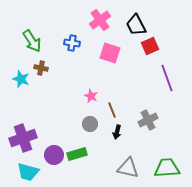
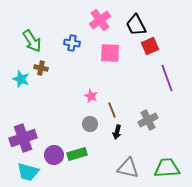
pink square: rotated 15 degrees counterclockwise
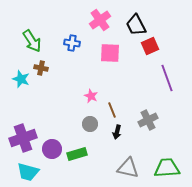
purple circle: moved 2 px left, 6 px up
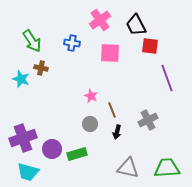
red square: rotated 30 degrees clockwise
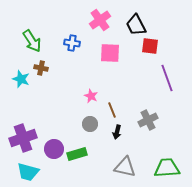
purple circle: moved 2 px right
gray triangle: moved 3 px left, 1 px up
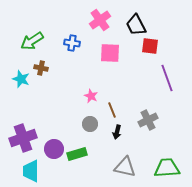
green arrow: rotated 90 degrees clockwise
cyan trapezoid: moved 3 px right, 1 px up; rotated 75 degrees clockwise
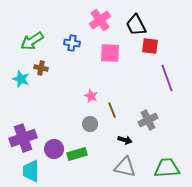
black arrow: moved 8 px right, 8 px down; rotated 88 degrees counterclockwise
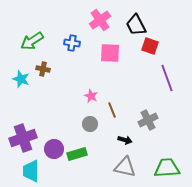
red square: rotated 12 degrees clockwise
brown cross: moved 2 px right, 1 px down
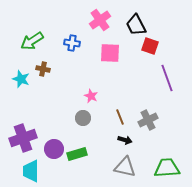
brown line: moved 8 px right, 7 px down
gray circle: moved 7 px left, 6 px up
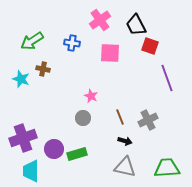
black arrow: moved 1 px down
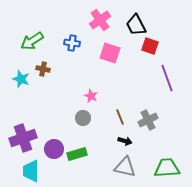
pink square: rotated 15 degrees clockwise
